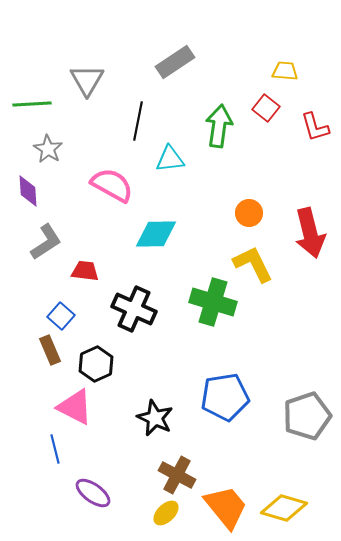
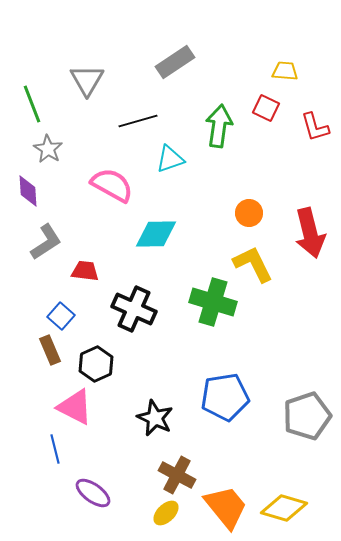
green line: rotated 72 degrees clockwise
red square: rotated 12 degrees counterclockwise
black line: rotated 63 degrees clockwise
cyan triangle: rotated 12 degrees counterclockwise
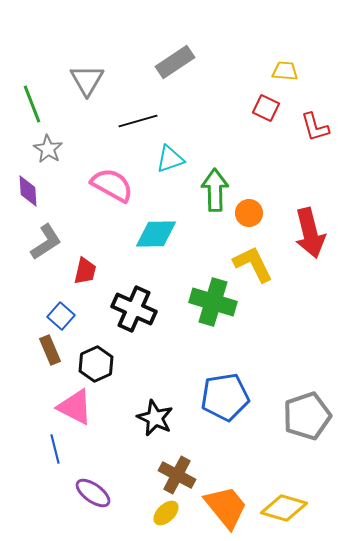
green arrow: moved 4 px left, 64 px down; rotated 9 degrees counterclockwise
red trapezoid: rotated 96 degrees clockwise
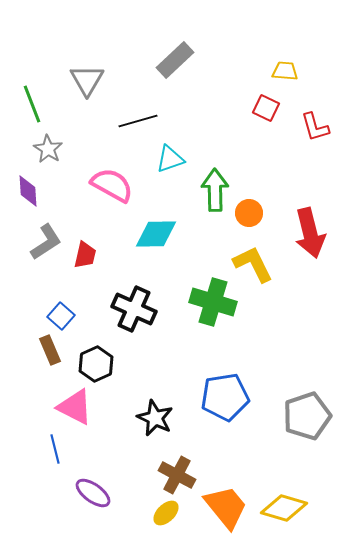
gray rectangle: moved 2 px up; rotated 9 degrees counterclockwise
red trapezoid: moved 16 px up
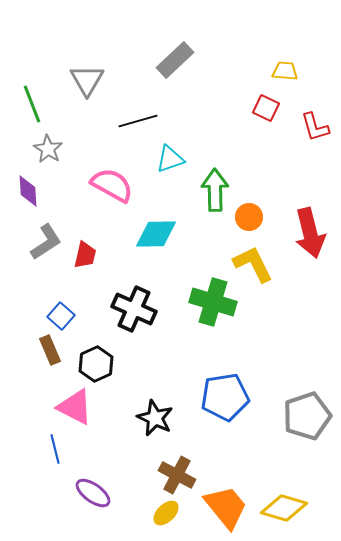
orange circle: moved 4 px down
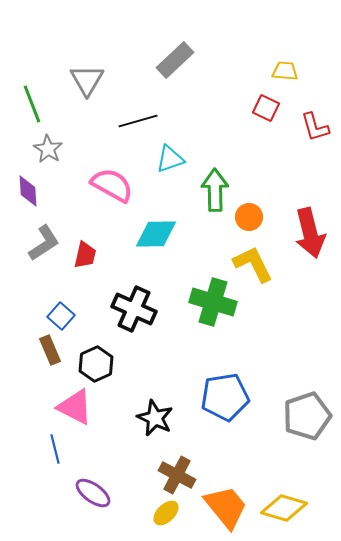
gray L-shape: moved 2 px left, 1 px down
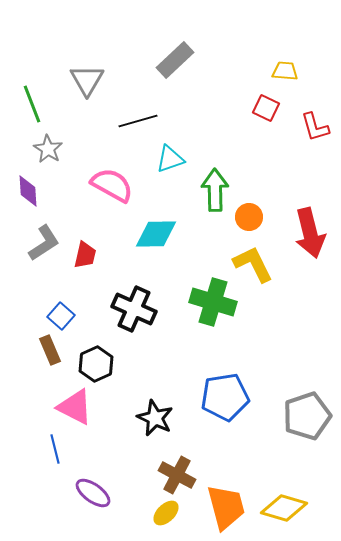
orange trapezoid: rotated 24 degrees clockwise
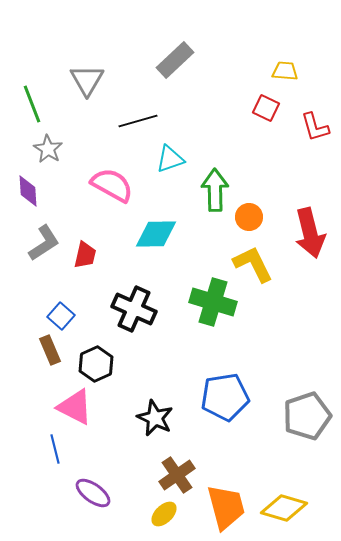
brown cross: rotated 27 degrees clockwise
yellow ellipse: moved 2 px left, 1 px down
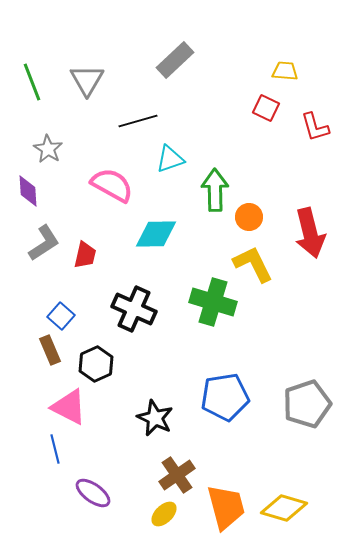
green line: moved 22 px up
pink triangle: moved 6 px left
gray pentagon: moved 12 px up
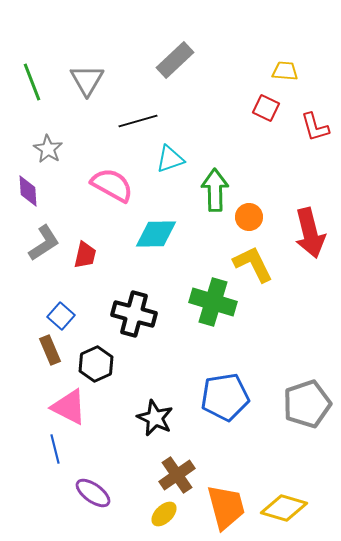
black cross: moved 5 px down; rotated 9 degrees counterclockwise
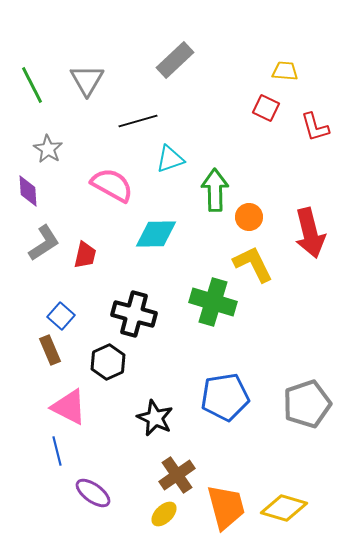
green line: moved 3 px down; rotated 6 degrees counterclockwise
black hexagon: moved 12 px right, 2 px up
blue line: moved 2 px right, 2 px down
